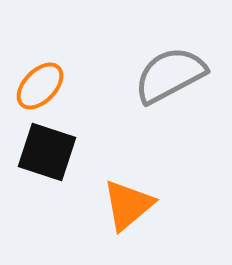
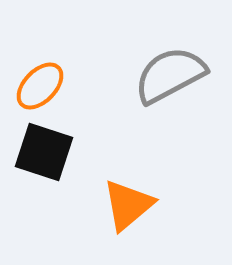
black square: moved 3 px left
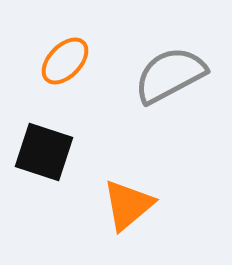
orange ellipse: moved 25 px right, 25 px up
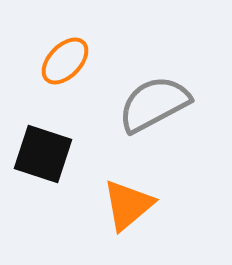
gray semicircle: moved 16 px left, 29 px down
black square: moved 1 px left, 2 px down
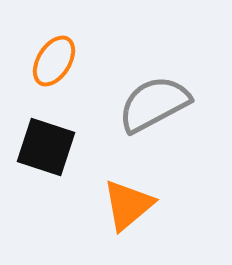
orange ellipse: moved 11 px left; rotated 12 degrees counterclockwise
black square: moved 3 px right, 7 px up
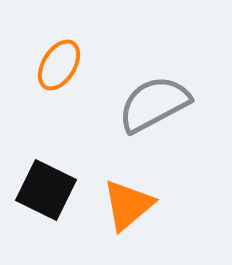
orange ellipse: moved 5 px right, 4 px down
black square: moved 43 px down; rotated 8 degrees clockwise
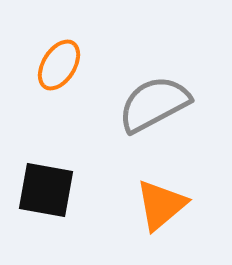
black square: rotated 16 degrees counterclockwise
orange triangle: moved 33 px right
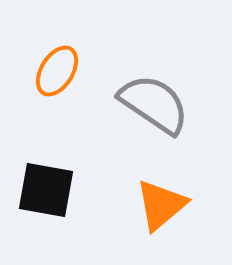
orange ellipse: moved 2 px left, 6 px down
gray semicircle: rotated 62 degrees clockwise
